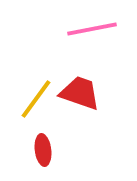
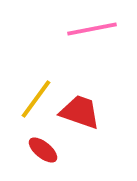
red trapezoid: moved 19 px down
red ellipse: rotated 44 degrees counterclockwise
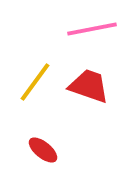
yellow line: moved 1 px left, 17 px up
red trapezoid: moved 9 px right, 26 px up
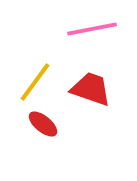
red trapezoid: moved 2 px right, 3 px down
red ellipse: moved 26 px up
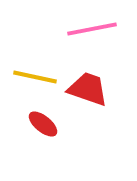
yellow line: moved 5 px up; rotated 66 degrees clockwise
red trapezoid: moved 3 px left
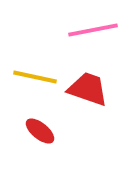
pink line: moved 1 px right, 1 px down
red ellipse: moved 3 px left, 7 px down
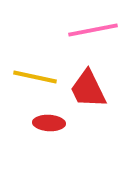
red trapezoid: rotated 135 degrees counterclockwise
red ellipse: moved 9 px right, 8 px up; rotated 36 degrees counterclockwise
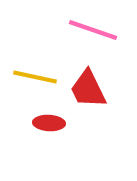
pink line: rotated 30 degrees clockwise
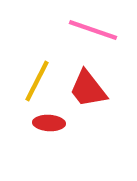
yellow line: moved 2 px right, 4 px down; rotated 75 degrees counterclockwise
red trapezoid: rotated 12 degrees counterclockwise
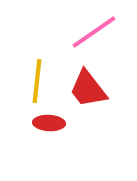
pink line: moved 1 px right, 2 px down; rotated 54 degrees counterclockwise
yellow line: rotated 21 degrees counterclockwise
